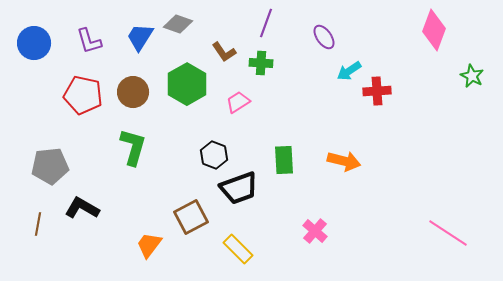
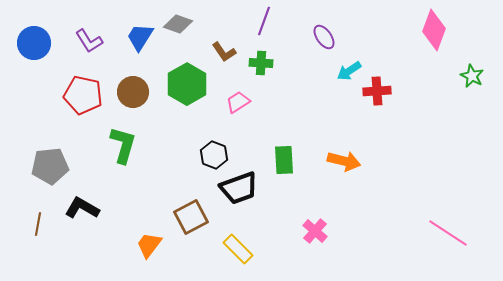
purple line: moved 2 px left, 2 px up
purple L-shape: rotated 16 degrees counterclockwise
green L-shape: moved 10 px left, 2 px up
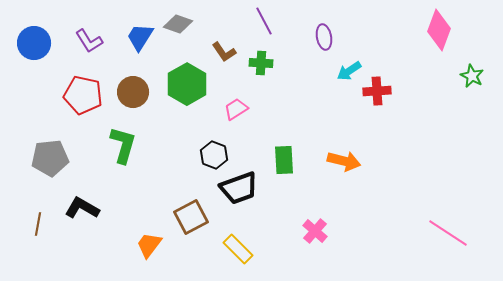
purple line: rotated 48 degrees counterclockwise
pink diamond: moved 5 px right
purple ellipse: rotated 25 degrees clockwise
pink trapezoid: moved 2 px left, 7 px down
gray pentagon: moved 8 px up
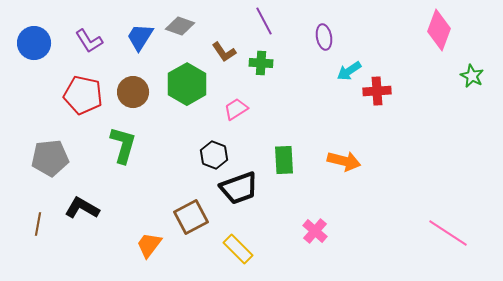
gray diamond: moved 2 px right, 2 px down
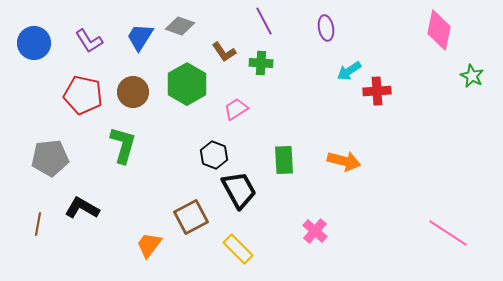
pink diamond: rotated 9 degrees counterclockwise
purple ellipse: moved 2 px right, 9 px up
black trapezoid: moved 2 px down; rotated 99 degrees counterclockwise
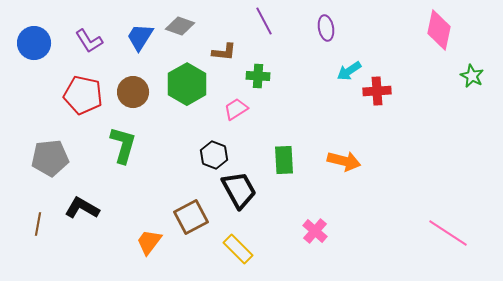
brown L-shape: rotated 50 degrees counterclockwise
green cross: moved 3 px left, 13 px down
orange trapezoid: moved 3 px up
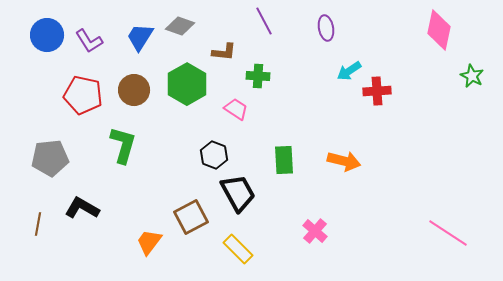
blue circle: moved 13 px right, 8 px up
brown circle: moved 1 px right, 2 px up
pink trapezoid: rotated 65 degrees clockwise
black trapezoid: moved 1 px left, 3 px down
